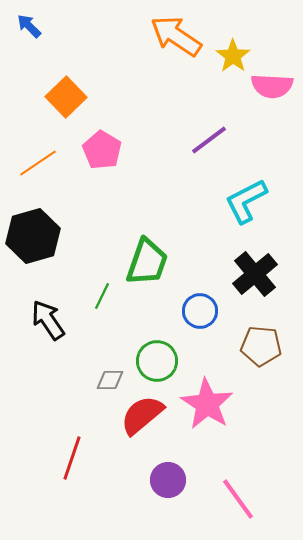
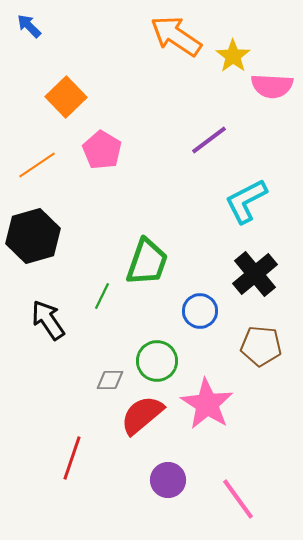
orange line: moved 1 px left, 2 px down
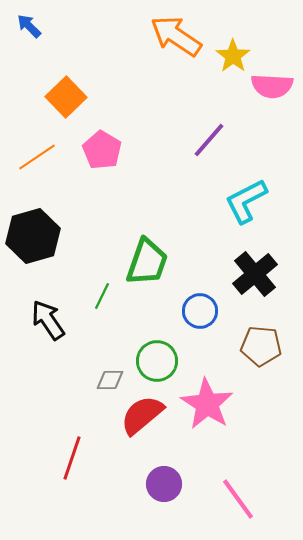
purple line: rotated 12 degrees counterclockwise
orange line: moved 8 px up
purple circle: moved 4 px left, 4 px down
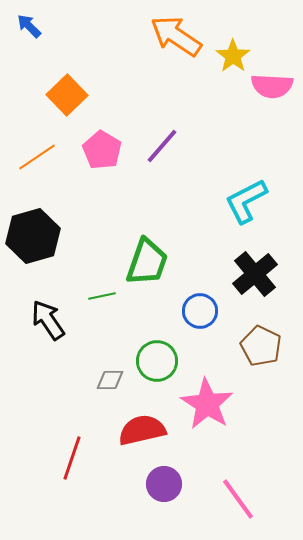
orange square: moved 1 px right, 2 px up
purple line: moved 47 px left, 6 px down
green line: rotated 52 degrees clockwise
brown pentagon: rotated 21 degrees clockwise
red semicircle: moved 15 px down; rotated 27 degrees clockwise
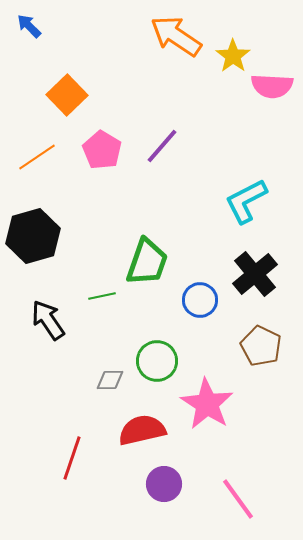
blue circle: moved 11 px up
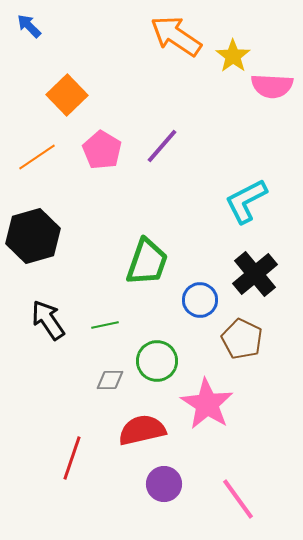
green line: moved 3 px right, 29 px down
brown pentagon: moved 19 px left, 7 px up
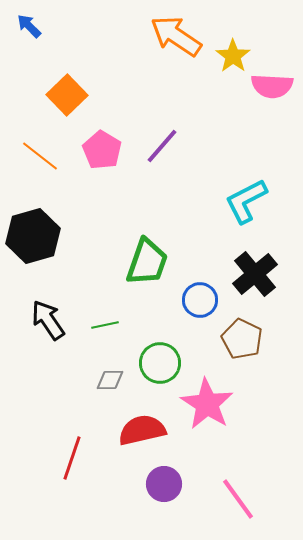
orange line: moved 3 px right, 1 px up; rotated 72 degrees clockwise
green circle: moved 3 px right, 2 px down
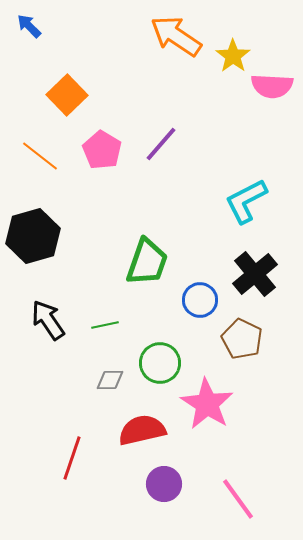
purple line: moved 1 px left, 2 px up
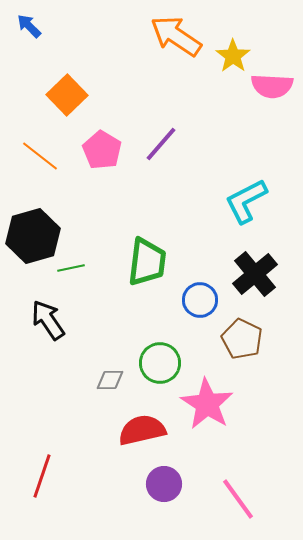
green trapezoid: rotated 12 degrees counterclockwise
green line: moved 34 px left, 57 px up
red line: moved 30 px left, 18 px down
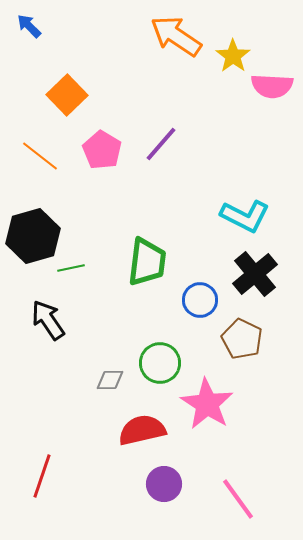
cyan L-shape: moved 1 px left, 15 px down; rotated 126 degrees counterclockwise
